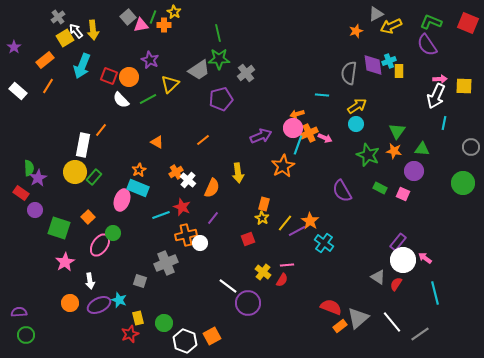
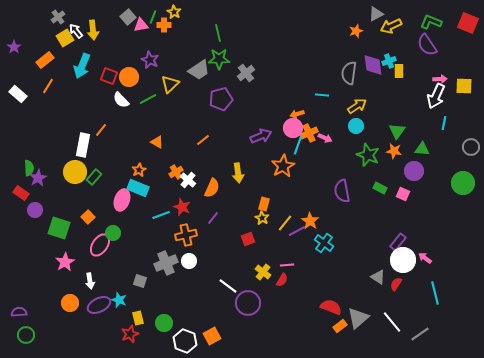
white rectangle at (18, 91): moved 3 px down
cyan circle at (356, 124): moved 2 px down
purple semicircle at (342, 191): rotated 20 degrees clockwise
white circle at (200, 243): moved 11 px left, 18 px down
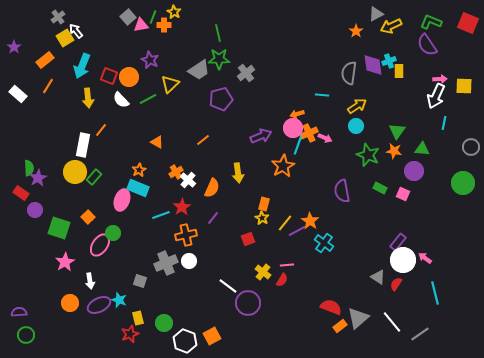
yellow arrow at (93, 30): moved 5 px left, 68 px down
orange star at (356, 31): rotated 16 degrees counterclockwise
red star at (182, 207): rotated 18 degrees clockwise
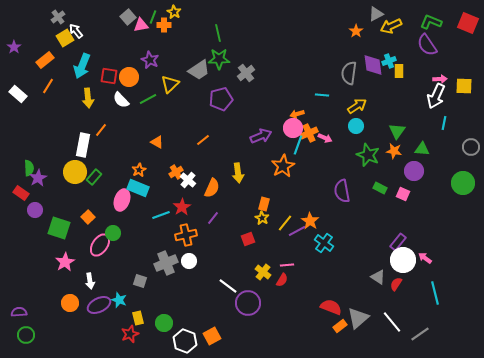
red square at (109, 76): rotated 12 degrees counterclockwise
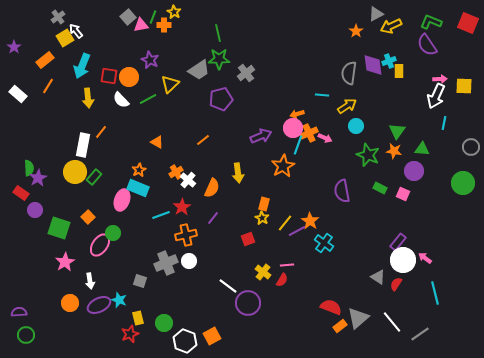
yellow arrow at (357, 106): moved 10 px left
orange line at (101, 130): moved 2 px down
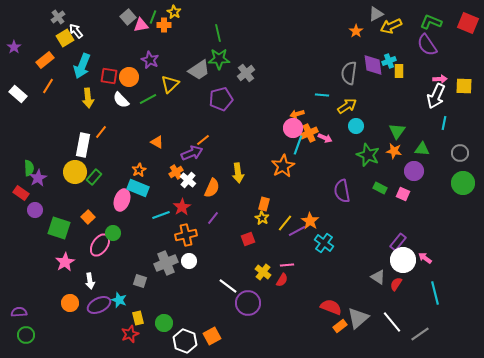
purple arrow at (261, 136): moved 69 px left, 17 px down
gray circle at (471, 147): moved 11 px left, 6 px down
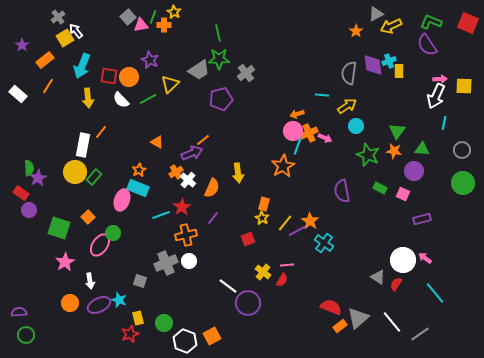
purple star at (14, 47): moved 8 px right, 2 px up
pink circle at (293, 128): moved 3 px down
gray circle at (460, 153): moved 2 px right, 3 px up
purple circle at (35, 210): moved 6 px left
purple rectangle at (398, 242): moved 24 px right, 23 px up; rotated 36 degrees clockwise
cyan line at (435, 293): rotated 25 degrees counterclockwise
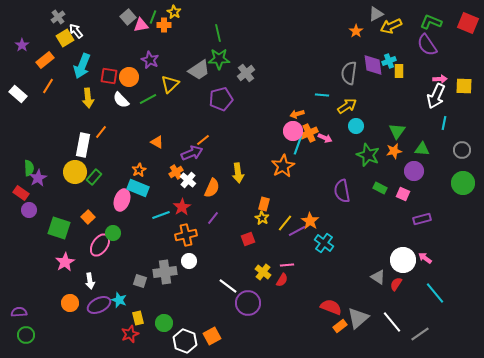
orange star at (394, 151): rotated 21 degrees counterclockwise
gray cross at (166, 263): moved 1 px left, 9 px down; rotated 15 degrees clockwise
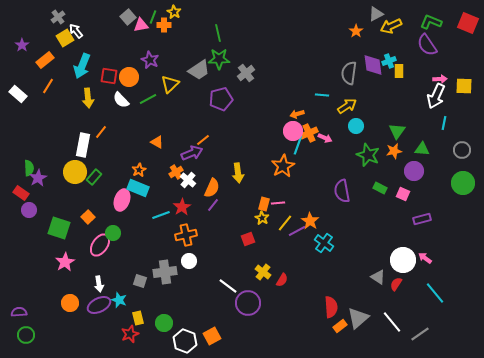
purple line at (213, 218): moved 13 px up
pink line at (287, 265): moved 9 px left, 62 px up
white arrow at (90, 281): moved 9 px right, 3 px down
red semicircle at (331, 307): rotated 65 degrees clockwise
